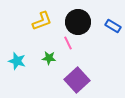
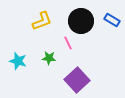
black circle: moved 3 px right, 1 px up
blue rectangle: moved 1 px left, 6 px up
cyan star: moved 1 px right
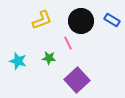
yellow L-shape: moved 1 px up
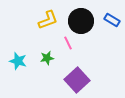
yellow L-shape: moved 6 px right
green star: moved 2 px left; rotated 16 degrees counterclockwise
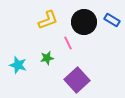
black circle: moved 3 px right, 1 px down
cyan star: moved 4 px down
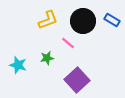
black circle: moved 1 px left, 1 px up
pink line: rotated 24 degrees counterclockwise
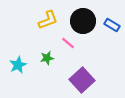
blue rectangle: moved 5 px down
cyan star: rotated 30 degrees clockwise
purple square: moved 5 px right
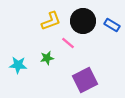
yellow L-shape: moved 3 px right, 1 px down
cyan star: rotated 30 degrees clockwise
purple square: moved 3 px right; rotated 15 degrees clockwise
